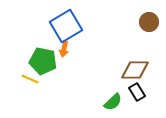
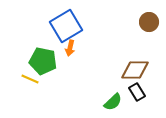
orange arrow: moved 6 px right, 1 px up
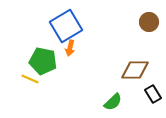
black rectangle: moved 16 px right, 2 px down
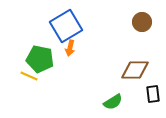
brown circle: moved 7 px left
green pentagon: moved 3 px left, 2 px up
yellow line: moved 1 px left, 3 px up
black rectangle: rotated 24 degrees clockwise
green semicircle: rotated 12 degrees clockwise
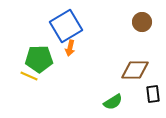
green pentagon: moved 1 px left; rotated 12 degrees counterclockwise
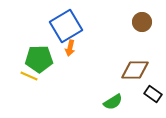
black rectangle: rotated 48 degrees counterclockwise
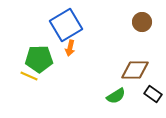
blue square: moved 1 px up
green semicircle: moved 3 px right, 6 px up
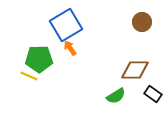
orange arrow: rotated 133 degrees clockwise
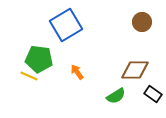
orange arrow: moved 7 px right, 24 px down
green pentagon: rotated 8 degrees clockwise
